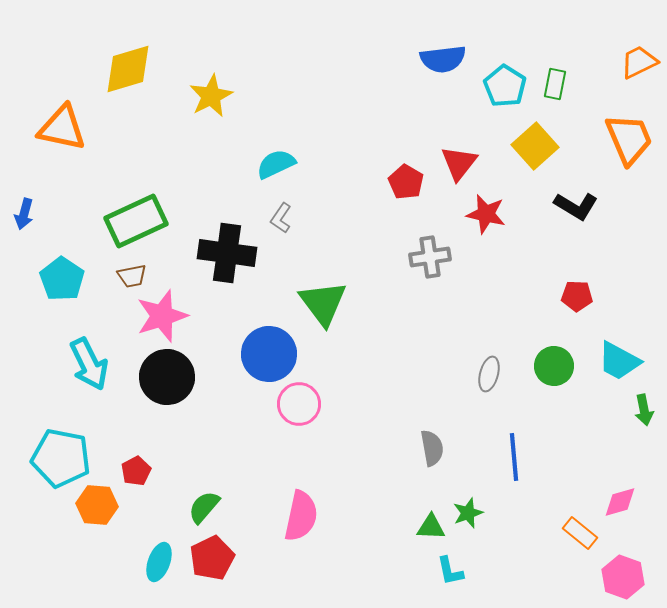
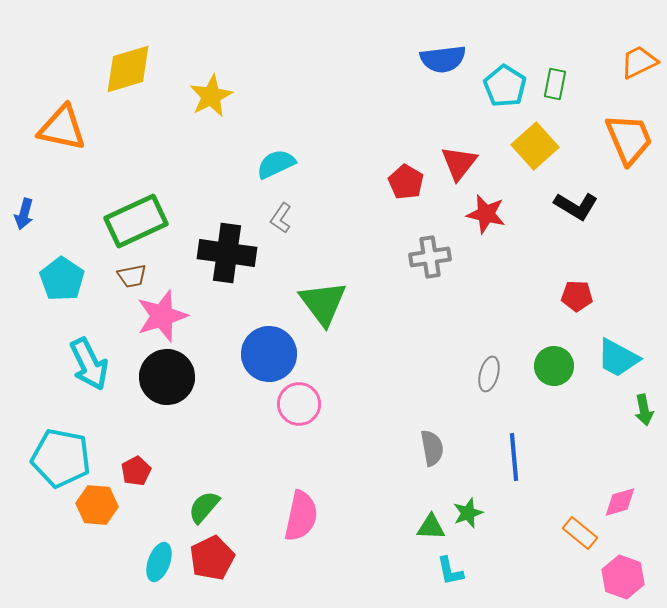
cyan trapezoid at (619, 361): moved 1 px left, 3 px up
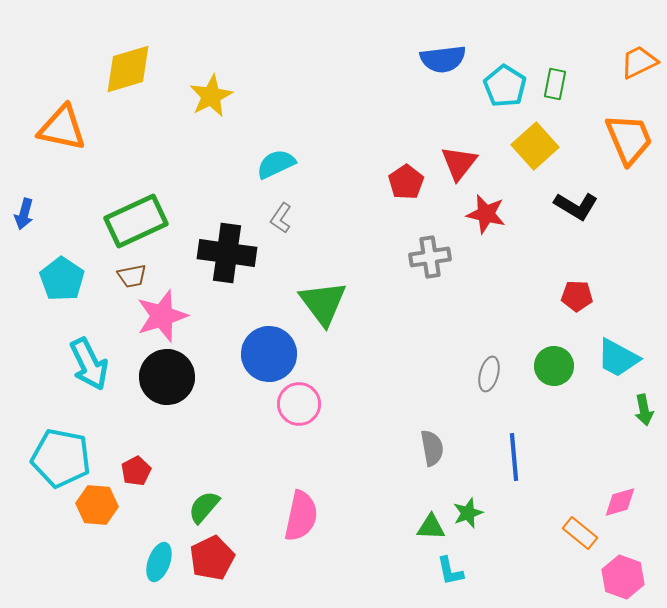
red pentagon at (406, 182): rotated 8 degrees clockwise
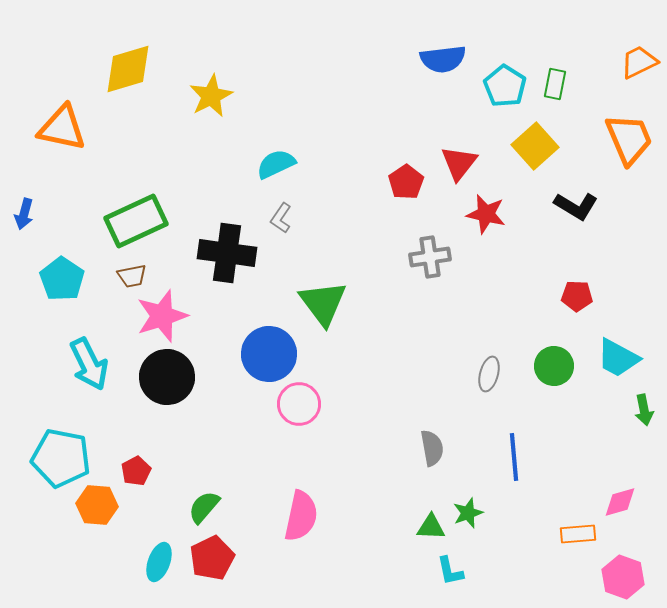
orange rectangle at (580, 533): moved 2 px left, 1 px down; rotated 44 degrees counterclockwise
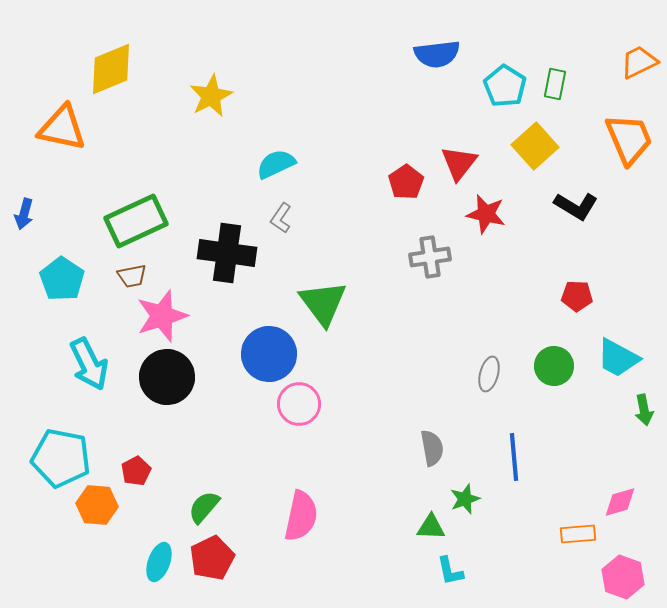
blue semicircle at (443, 59): moved 6 px left, 5 px up
yellow diamond at (128, 69): moved 17 px left; rotated 6 degrees counterclockwise
green star at (468, 513): moved 3 px left, 14 px up
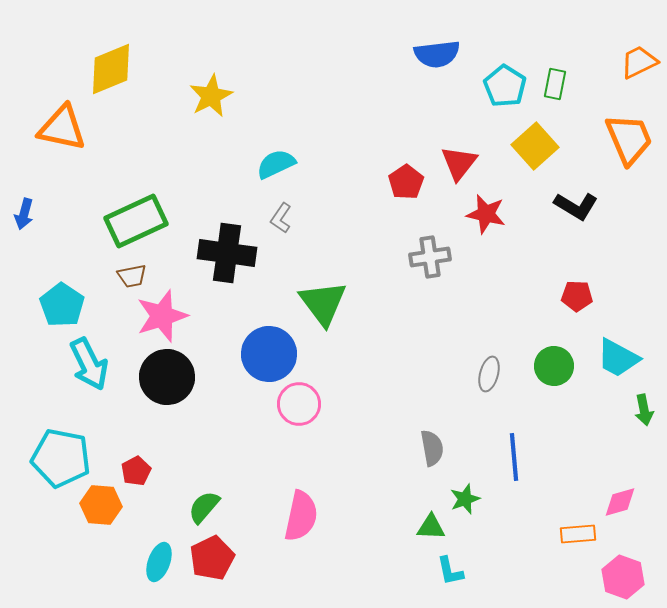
cyan pentagon at (62, 279): moved 26 px down
orange hexagon at (97, 505): moved 4 px right
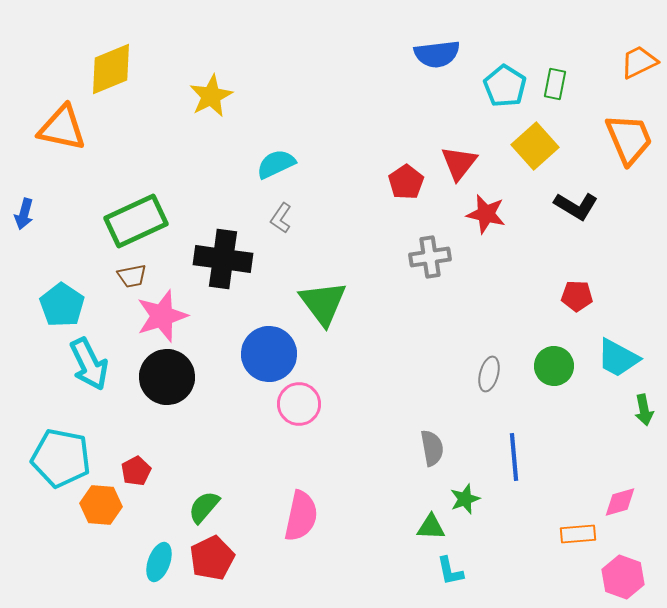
black cross at (227, 253): moved 4 px left, 6 px down
